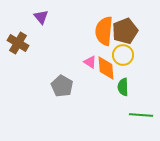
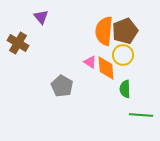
green semicircle: moved 2 px right, 2 px down
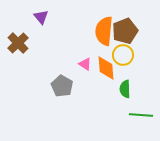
brown cross: rotated 15 degrees clockwise
pink triangle: moved 5 px left, 2 px down
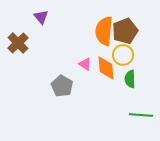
green semicircle: moved 5 px right, 10 px up
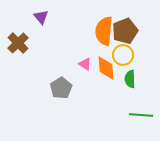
gray pentagon: moved 1 px left, 2 px down; rotated 10 degrees clockwise
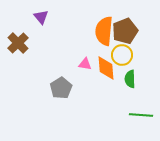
yellow circle: moved 1 px left
pink triangle: rotated 24 degrees counterclockwise
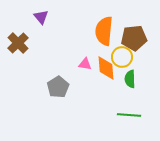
brown pentagon: moved 9 px right, 7 px down; rotated 15 degrees clockwise
yellow circle: moved 2 px down
gray pentagon: moved 3 px left, 1 px up
green line: moved 12 px left
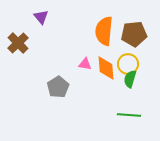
brown pentagon: moved 4 px up
yellow circle: moved 6 px right, 7 px down
green semicircle: rotated 18 degrees clockwise
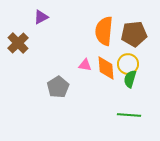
purple triangle: rotated 42 degrees clockwise
pink triangle: moved 1 px down
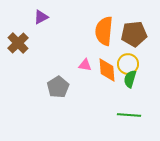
orange diamond: moved 1 px right, 2 px down
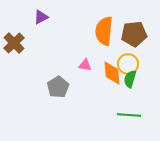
brown cross: moved 4 px left
orange diamond: moved 5 px right, 3 px down
